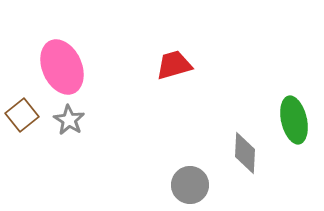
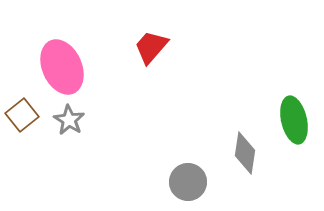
red trapezoid: moved 23 px left, 18 px up; rotated 33 degrees counterclockwise
gray diamond: rotated 6 degrees clockwise
gray circle: moved 2 px left, 3 px up
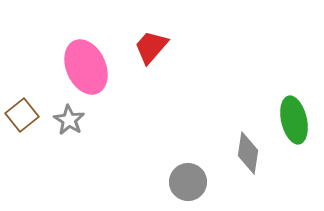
pink ellipse: moved 24 px right
gray diamond: moved 3 px right
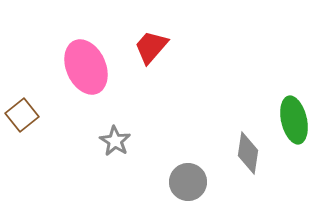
gray star: moved 46 px right, 21 px down
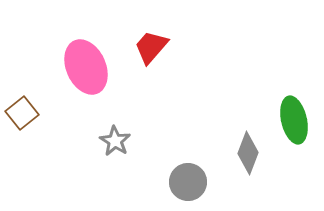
brown square: moved 2 px up
gray diamond: rotated 12 degrees clockwise
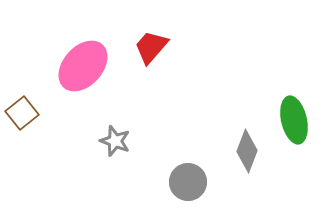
pink ellipse: moved 3 px left, 1 px up; rotated 66 degrees clockwise
gray star: rotated 12 degrees counterclockwise
gray diamond: moved 1 px left, 2 px up
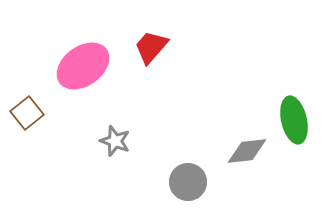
pink ellipse: rotated 12 degrees clockwise
brown square: moved 5 px right
gray diamond: rotated 63 degrees clockwise
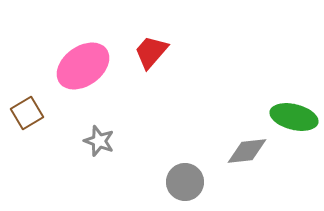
red trapezoid: moved 5 px down
brown square: rotated 8 degrees clockwise
green ellipse: moved 3 px up; rotated 63 degrees counterclockwise
gray star: moved 16 px left
gray circle: moved 3 px left
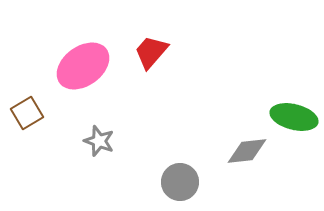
gray circle: moved 5 px left
